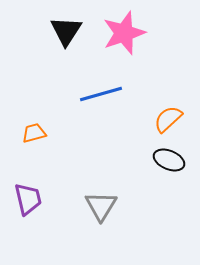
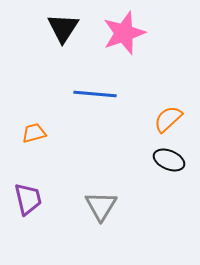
black triangle: moved 3 px left, 3 px up
blue line: moved 6 px left; rotated 21 degrees clockwise
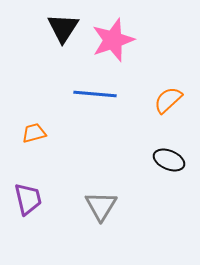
pink star: moved 11 px left, 7 px down
orange semicircle: moved 19 px up
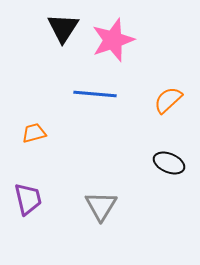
black ellipse: moved 3 px down
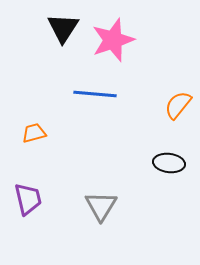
orange semicircle: moved 10 px right, 5 px down; rotated 8 degrees counterclockwise
black ellipse: rotated 16 degrees counterclockwise
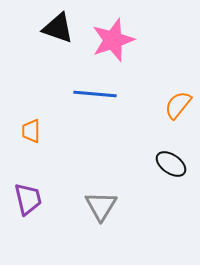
black triangle: moved 5 px left; rotated 44 degrees counterclockwise
orange trapezoid: moved 3 px left, 2 px up; rotated 75 degrees counterclockwise
black ellipse: moved 2 px right, 1 px down; rotated 28 degrees clockwise
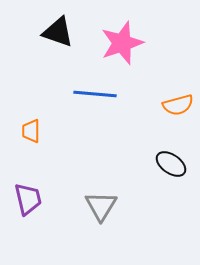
black triangle: moved 4 px down
pink star: moved 9 px right, 3 px down
orange semicircle: rotated 144 degrees counterclockwise
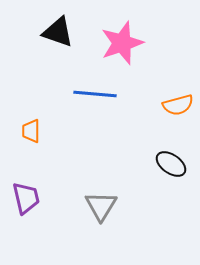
purple trapezoid: moved 2 px left, 1 px up
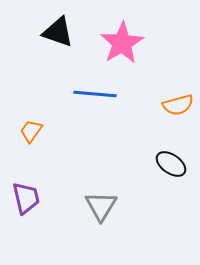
pink star: rotated 12 degrees counterclockwise
orange trapezoid: rotated 35 degrees clockwise
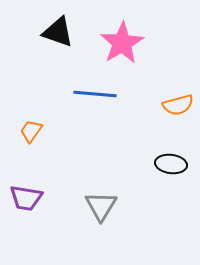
black ellipse: rotated 28 degrees counterclockwise
purple trapezoid: rotated 112 degrees clockwise
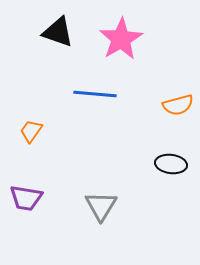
pink star: moved 1 px left, 4 px up
